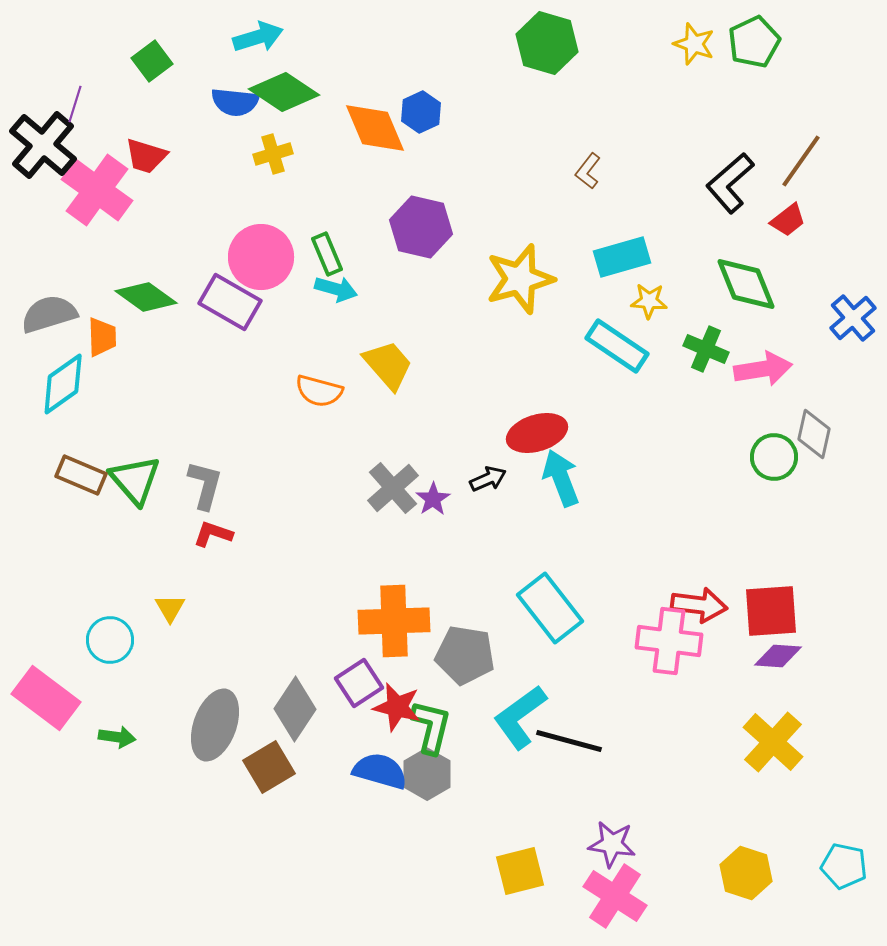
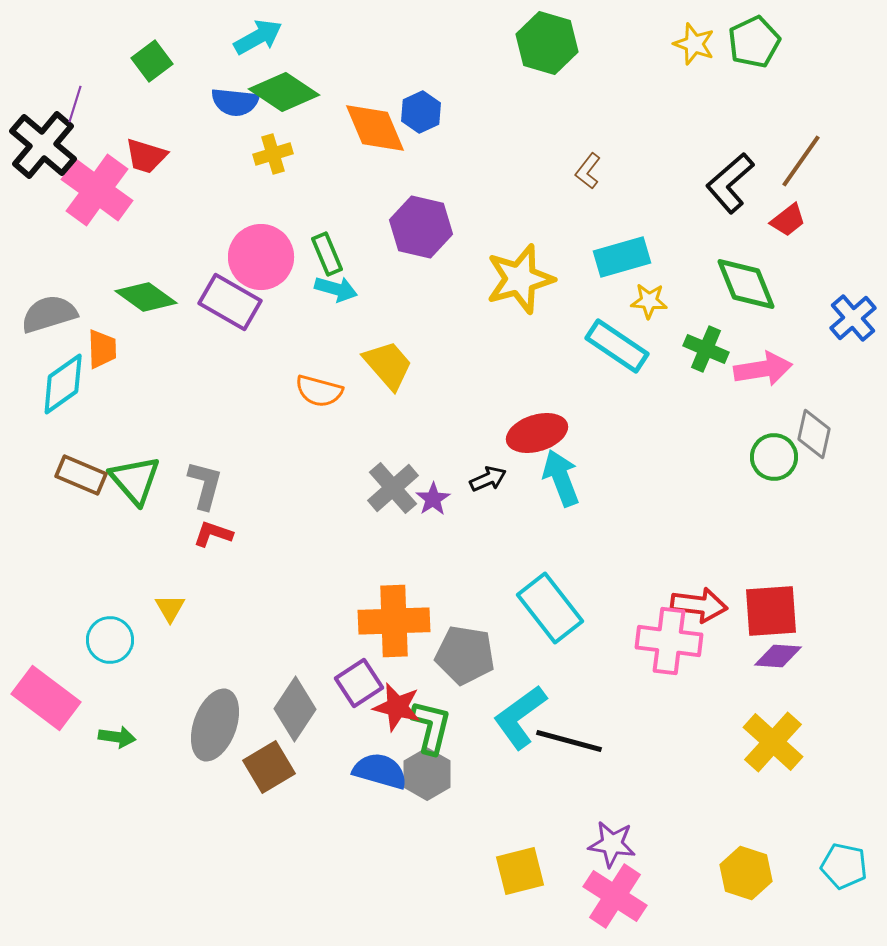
cyan arrow at (258, 37): rotated 12 degrees counterclockwise
orange trapezoid at (102, 337): moved 12 px down
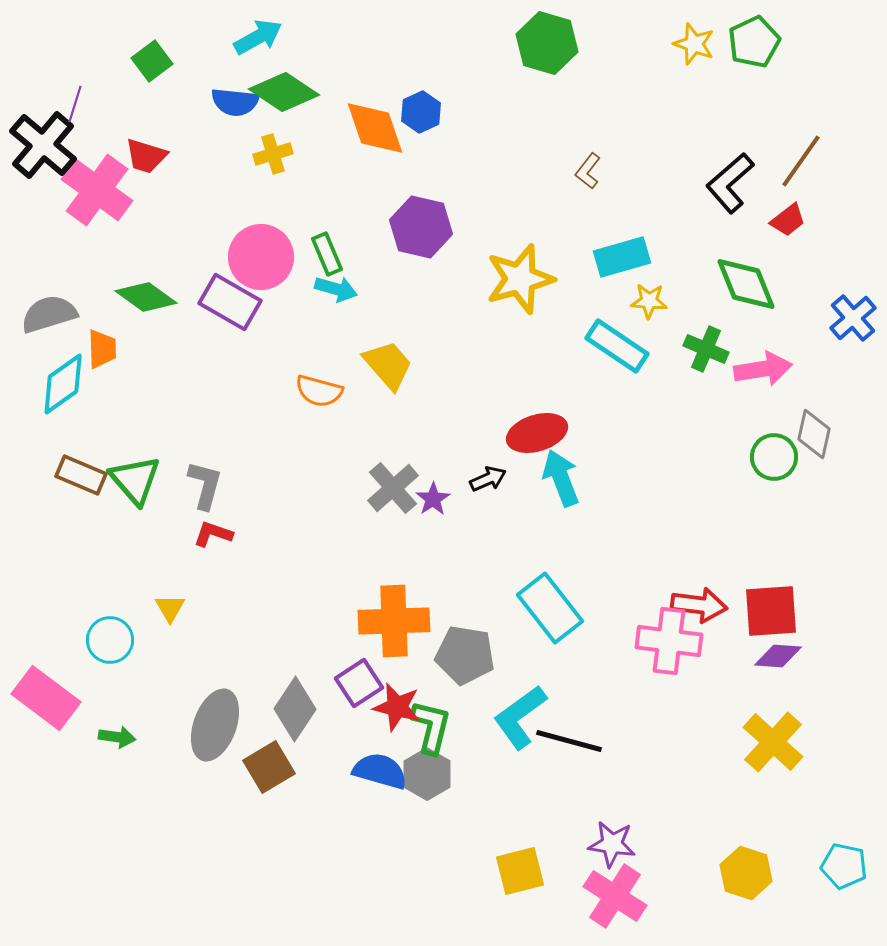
orange diamond at (375, 128): rotated 4 degrees clockwise
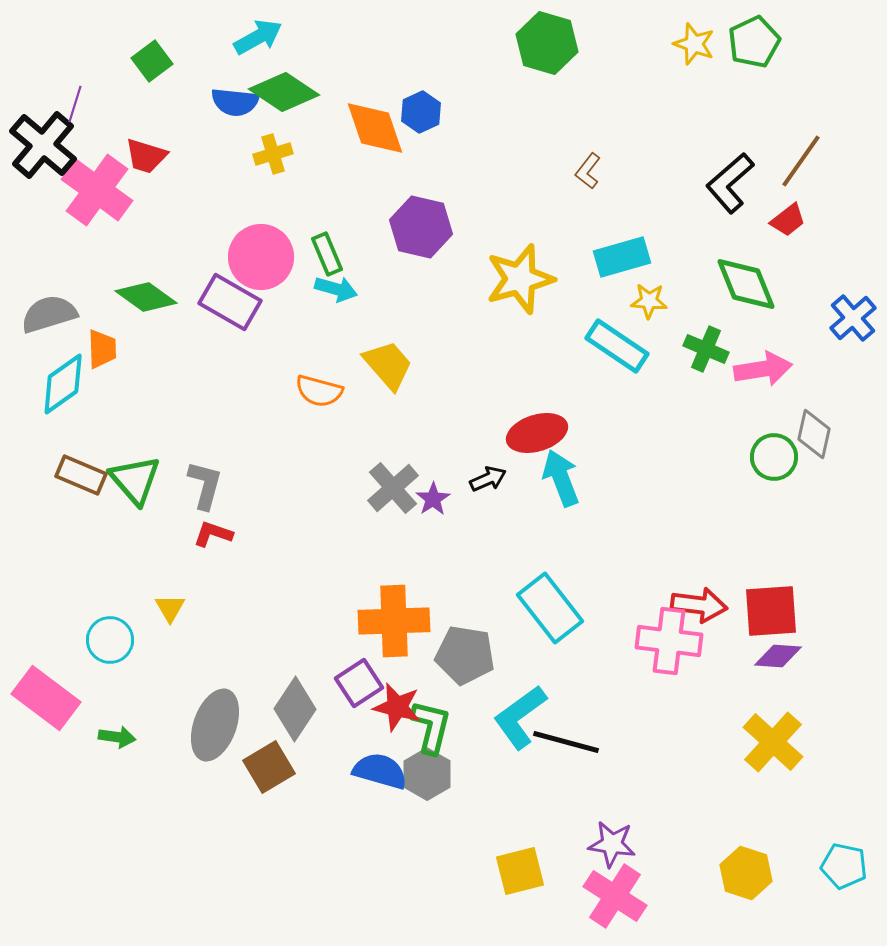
black line at (569, 741): moved 3 px left, 1 px down
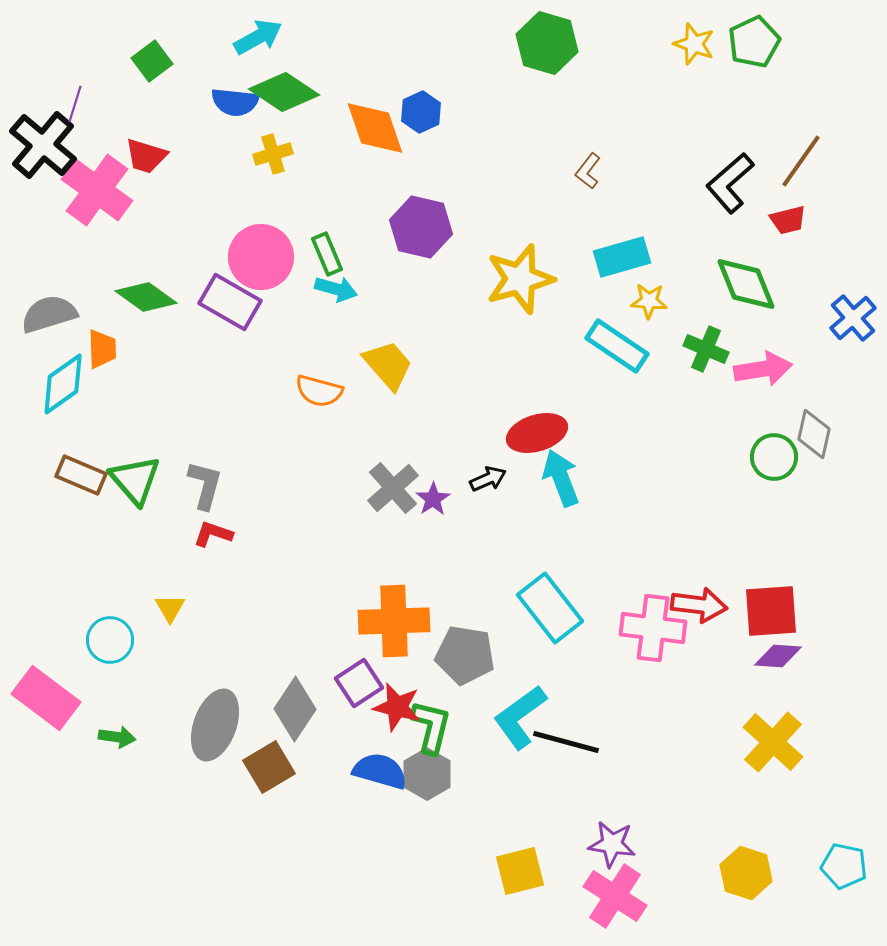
red trapezoid at (788, 220): rotated 24 degrees clockwise
pink cross at (669, 641): moved 16 px left, 13 px up
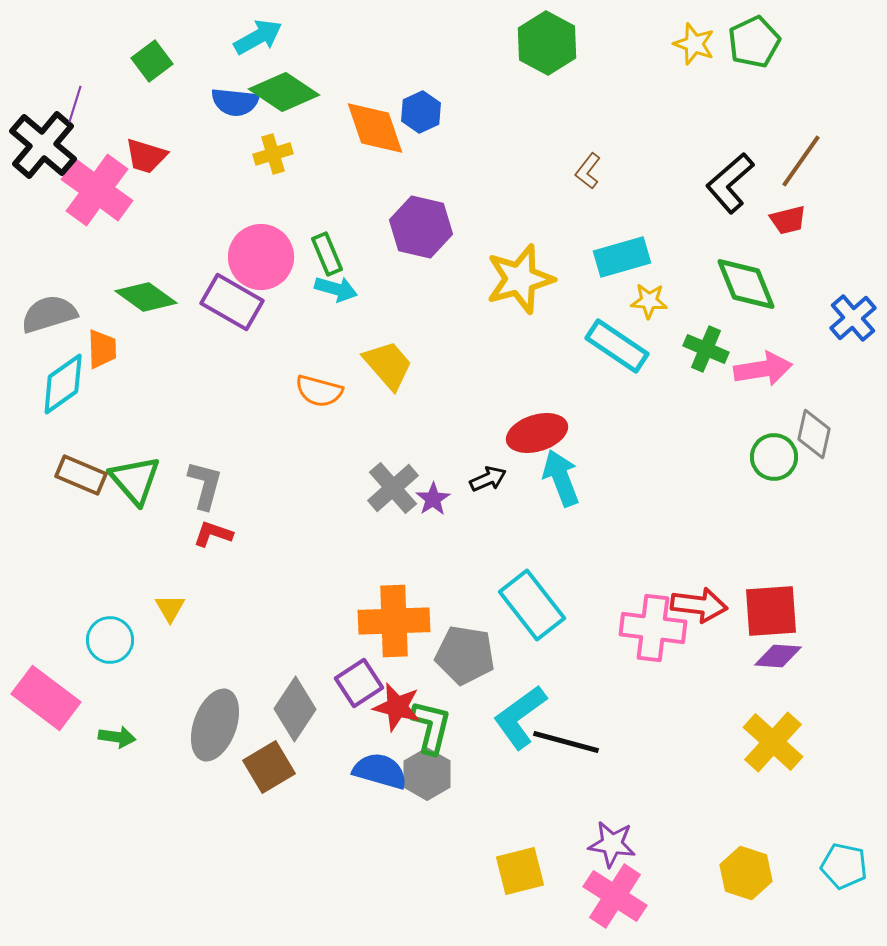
green hexagon at (547, 43): rotated 12 degrees clockwise
purple rectangle at (230, 302): moved 2 px right
cyan rectangle at (550, 608): moved 18 px left, 3 px up
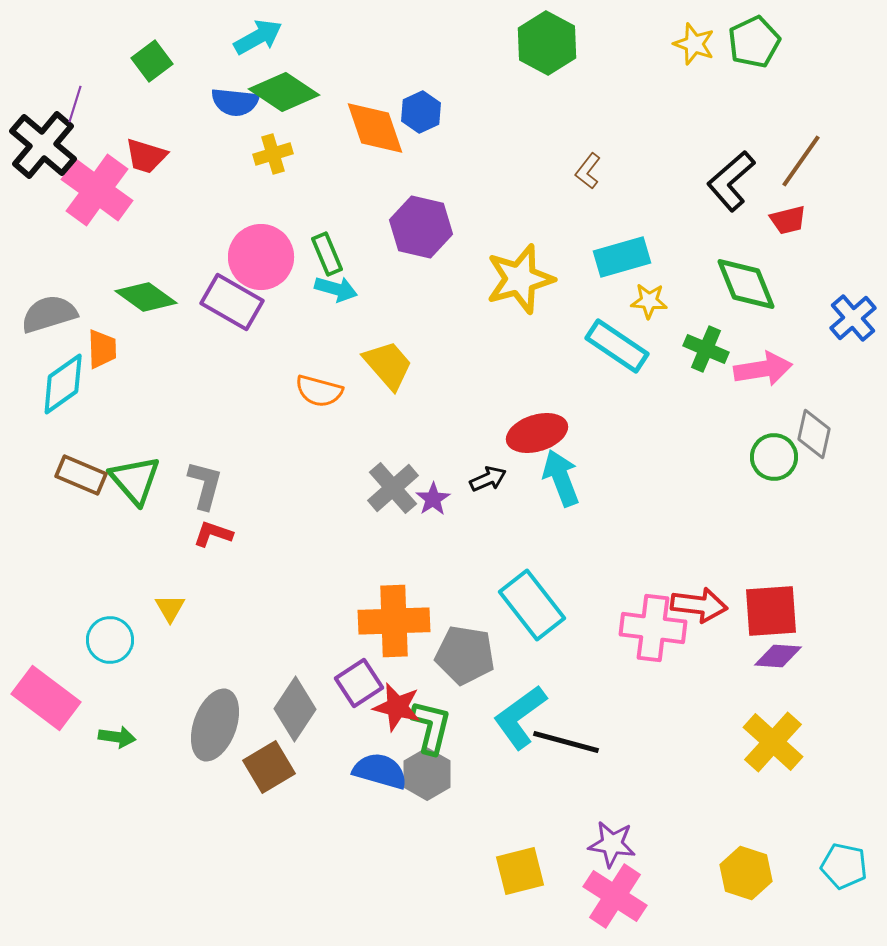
black L-shape at (730, 183): moved 1 px right, 2 px up
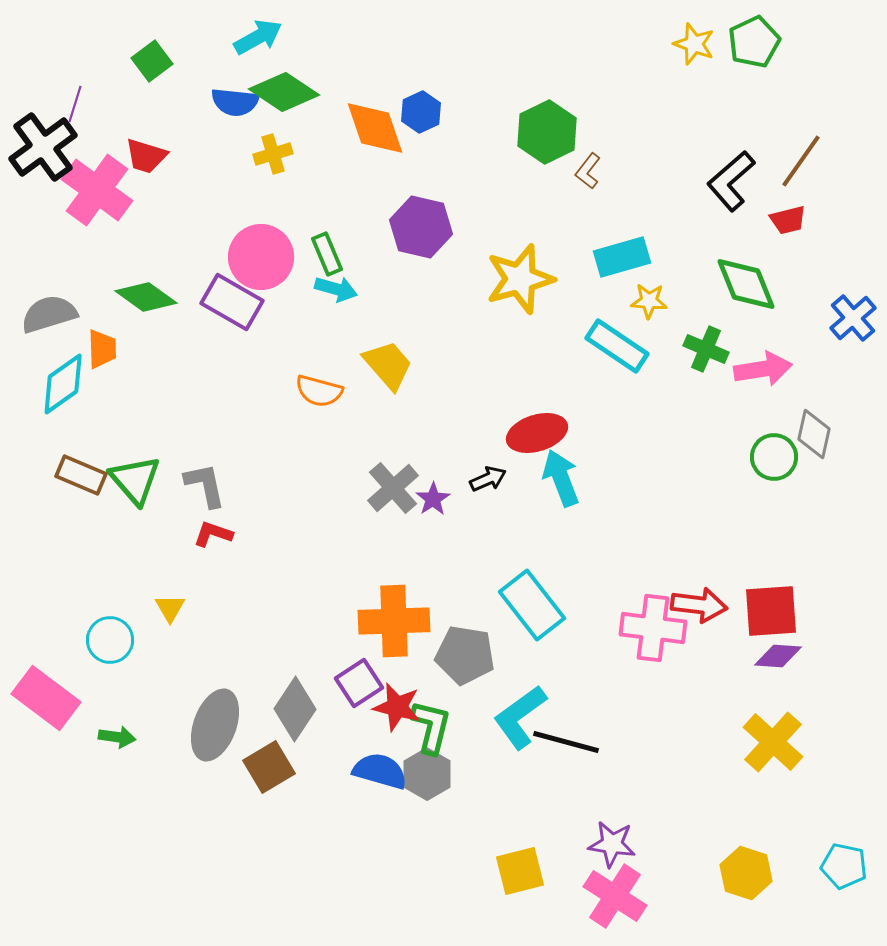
green hexagon at (547, 43): moved 89 px down; rotated 6 degrees clockwise
black cross at (43, 145): moved 2 px down; rotated 14 degrees clockwise
gray L-shape at (205, 485): rotated 27 degrees counterclockwise
